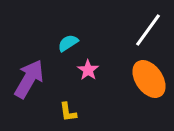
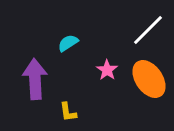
white line: rotated 9 degrees clockwise
pink star: moved 19 px right
purple arrow: moved 6 px right; rotated 33 degrees counterclockwise
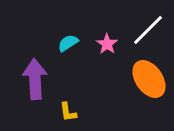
pink star: moved 26 px up
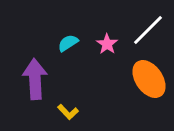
yellow L-shape: rotated 35 degrees counterclockwise
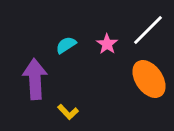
cyan semicircle: moved 2 px left, 2 px down
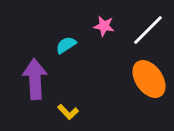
pink star: moved 3 px left, 18 px up; rotated 25 degrees counterclockwise
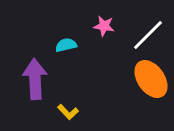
white line: moved 5 px down
cyan semicircle: rotated 20 degrees clockwise
orange ellipse: moved 2 px right
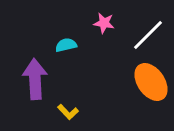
pink star: moved 3 px up
orange ellipse: moved 3 px down
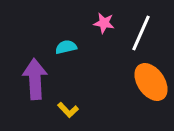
white line: moved 7 px left, 2 px up; rotated 21 degrees counterclockwise
cyan semicircle: moved 2 px down
yellow L-shape: moved 2 px up
